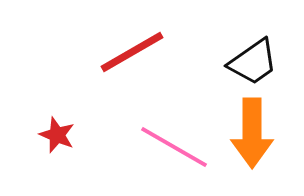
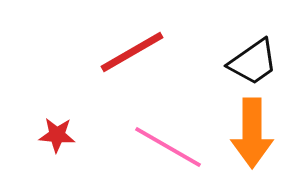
red star: rotated 18 degrees counterclockwise
pink line: moved 6 px left
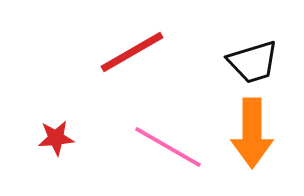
black trapezoid: rotated 18 degrees clockwise
red star: moved 1 px left, 3 px down; rotated 9 degrees counterclockwise
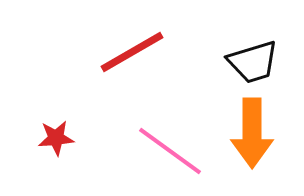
pink line: moved 2 px right, 4 px down; rotated 6 degrees clockwise
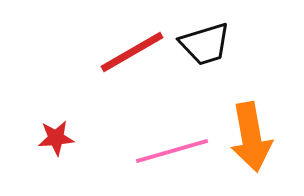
black trapezoid: moved 48 px left, 18 px up
orange arrow: moved 1 px left, 4 px down; rotated 10 degrees counterclockwise
pink line: moved 2 px right; rotated 52 degrees counterclockwise
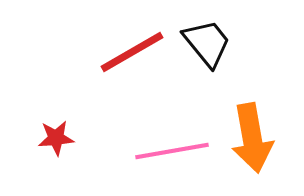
black trapezoid: moved 2 px right, 1 px up; rotated 112 degrees counterclockwise
orange arrow: moved 1 px right, 1 px down
pink line: rotated 6 degrees clockwise
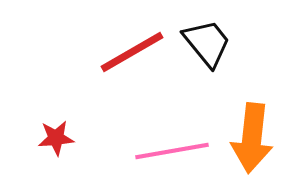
orange arrow: rotated 16 degrees clockwise
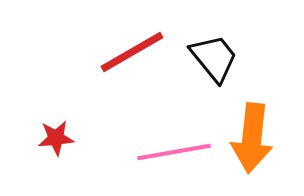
black trapezoid: moved 7 px right, 15 px down
pink line: moved 2 px right, 1 px down
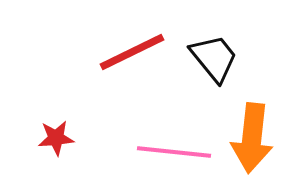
red line: rotated 4 degrees clockwise
pink line: rotated 16 degrees clockwise
